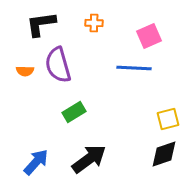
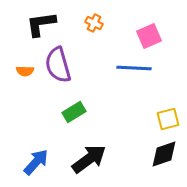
orange cross: rotated 24 degrees clockwise
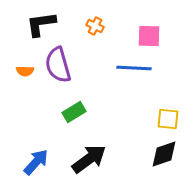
orange cross: moved 1 px right, 3 px down
pink square: rotated 25 degrees clockwise
yellow square: rotated 20 degrees clockwise
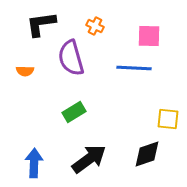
purple semicircle: moved 13 px right, 7 px up
black diamond: moved 17 px left
blue arrow: moved 2 px left, 1 px down; rotated 40 degrees counterclockwise
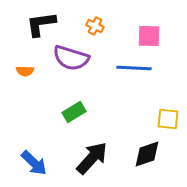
purple semicircle: rotated 57 degrees counterclockwise
black arrow: moved 3 px right, 1 px up; rotated 12 degrees counterclockwise
blue arrow: rotated 132 degrees clockwise
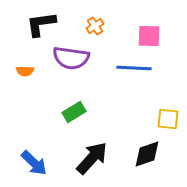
orange cross: rotated 30 degrees clockwise
purple semicircle: rotated 9 degrees counterclockwise
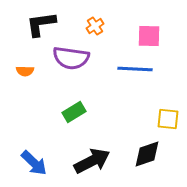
blue line: moved 1 px right, 1 px down
black arrow: moved 3 px down; rotated 21 degrees clockwise
